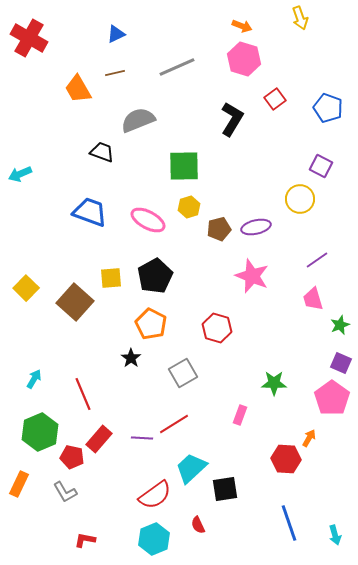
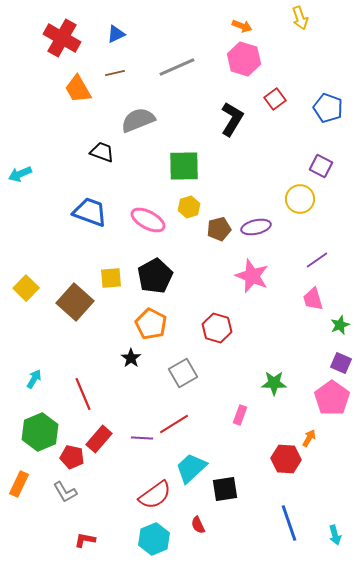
red cross at (29, 38): moved 33 px right
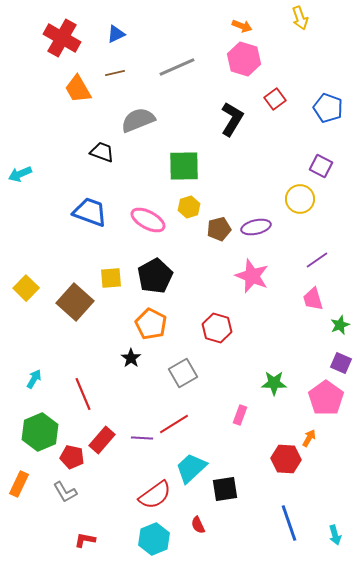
pink pentagon at (332, 398): moved 6 px left
red rectangle at (99, 439): moved 3 px right, 1 px down
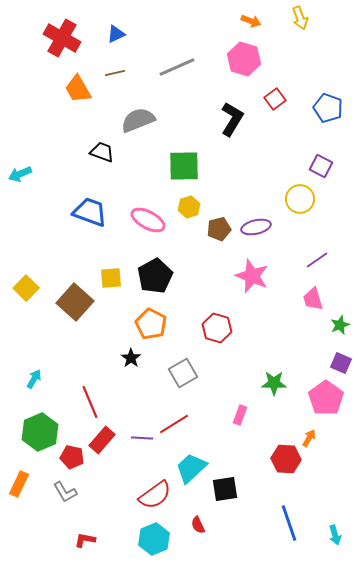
orange arrow at (242, 26): moved 9 px right, 5 px up
red line at (83, 394): moved 7 px right, 8 px down
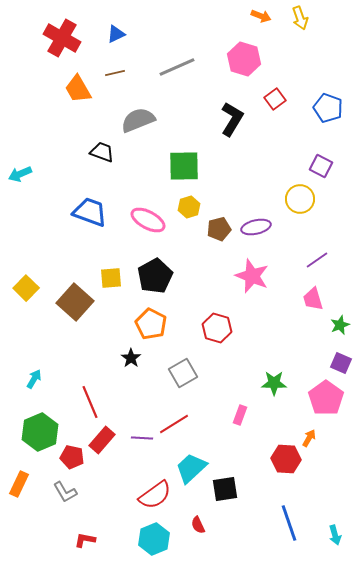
orange arrow at (251, 21): moved 10 px right, 5 px up
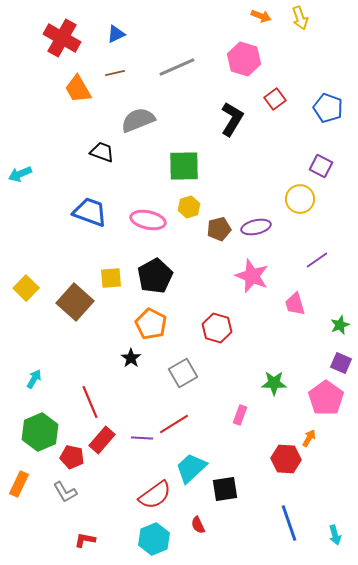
pink ellipse at (148, 220): rotated 16 degrees counterclockwise
pink trapezoid at (313, 299): moved 18 px left, 5 px down
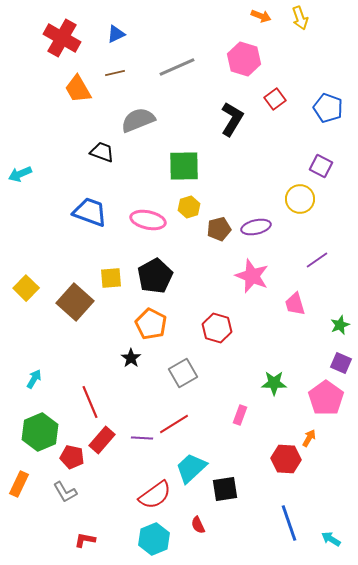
cyan arrow at (335, 535): moved 4 px left, 4 px down; rotated 138 degrees clockwise
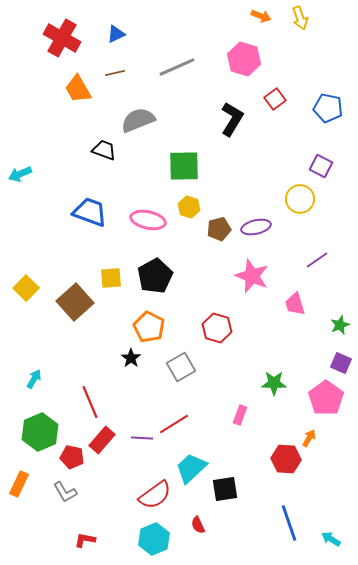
blue pentagon at (328, 108): rotated 8 degrees counterclockwise
black trapezoid at (102, 152): moved 2 px right, 2 px up
yellow hexagon at (189, 207): rotated 25 degrees counterclockwise
brown square at (75, 302): rotated 6 degrees clockwise
orange pentagon at (151, 324): moved 2 px left, 3 px down
gray square at (183, 373): moved 2 px left, 6 px up
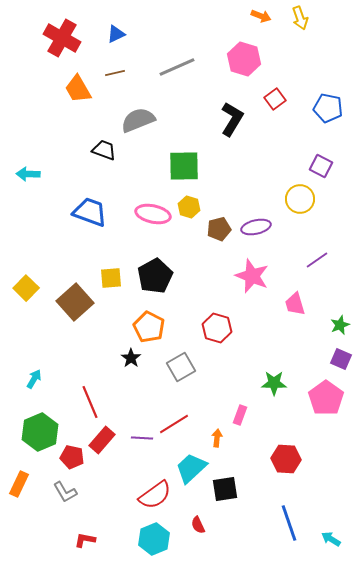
cyan arrow at (20, 174): moved 8 px right; rotated 25 degrees clockwise
pink ellipse at (148, 220): moved 5 px right, 6 px up
purple square at (341, 363): moved 4 px up
orange arrow at (309, 438): moved 92 px left; rotated 24 degrees counterclockwise
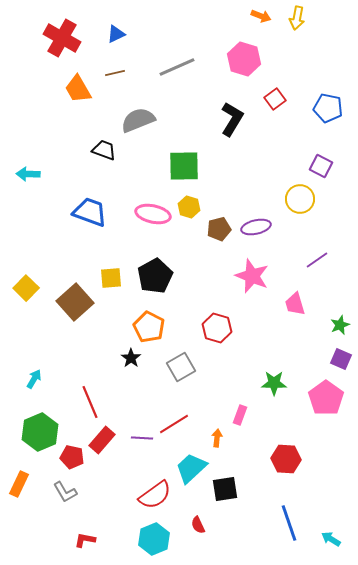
yellow arrow at (300, 18): moved 3 px left; rotated 30 degrees clockwise
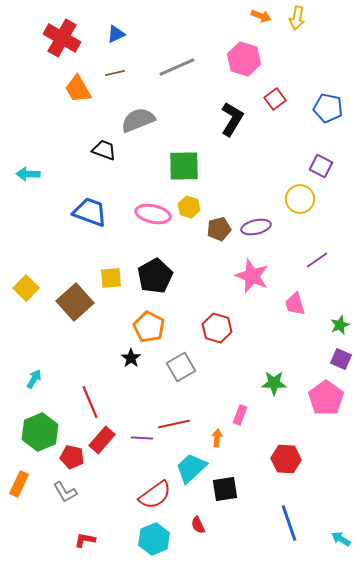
red line at (174, 424): rotated 20 degrees clockwise
cyan arrow at (331, 539): moved 10 px right
